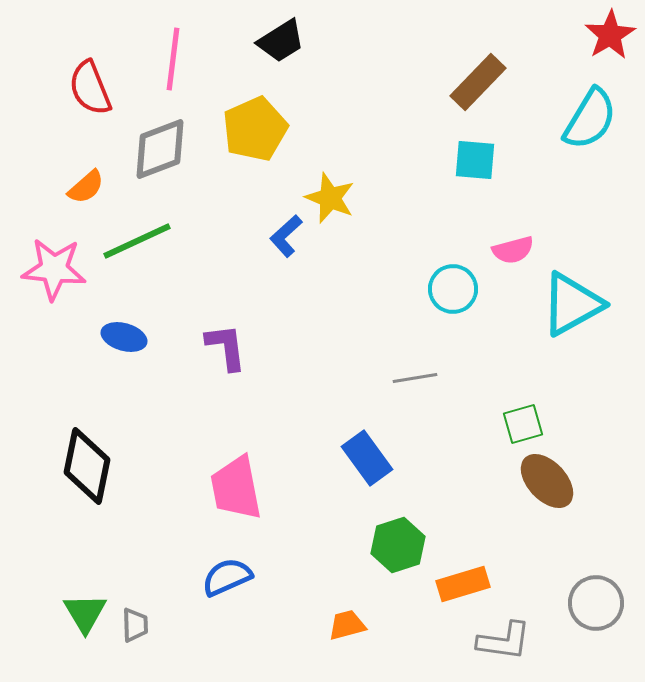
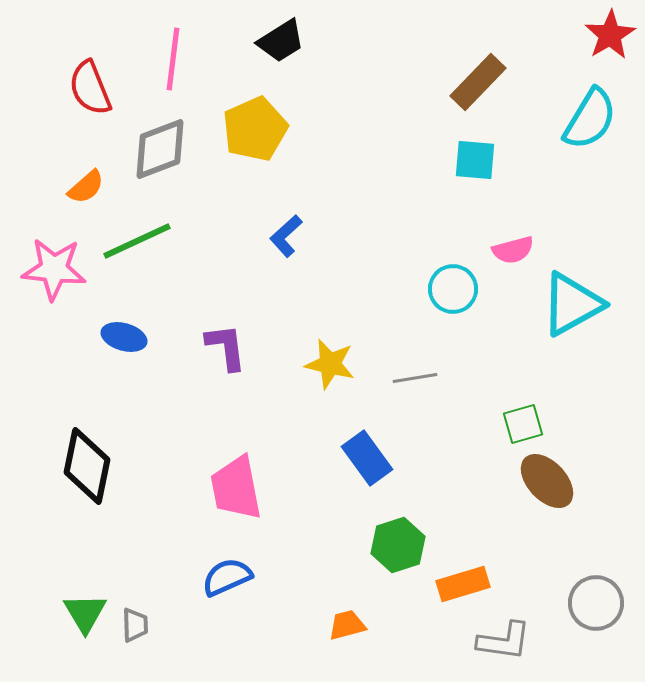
yellow star: moved 166 px down; rotated 9 degrees counterclockwise
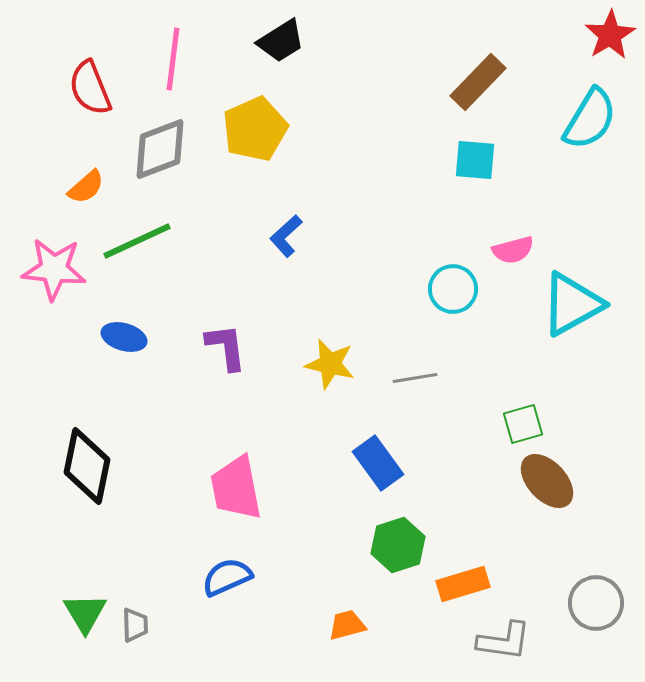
blue rectangle: moved 11 px right, 5 px down
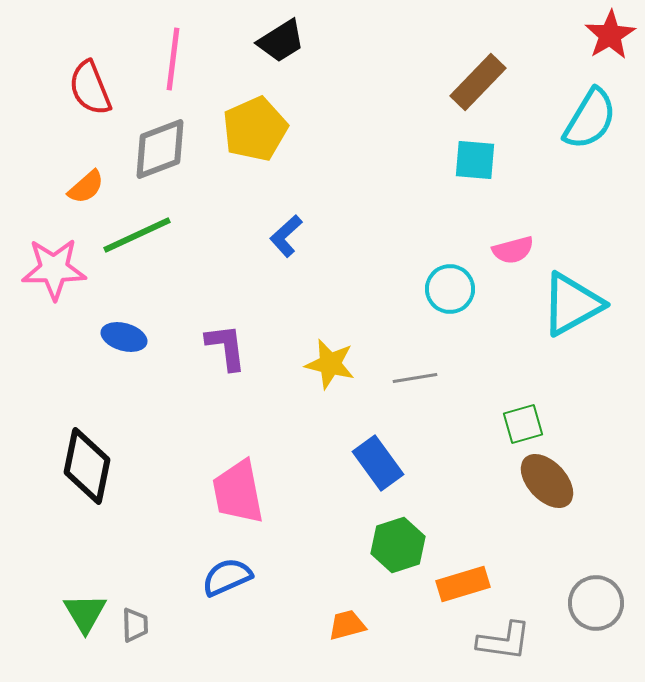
green line: moved 6 px up
pink star: rotated 6 degrees counterclockwise
cyan circle: moved 3 px left
pink trapezoid: moved 2 px right, 4 px down
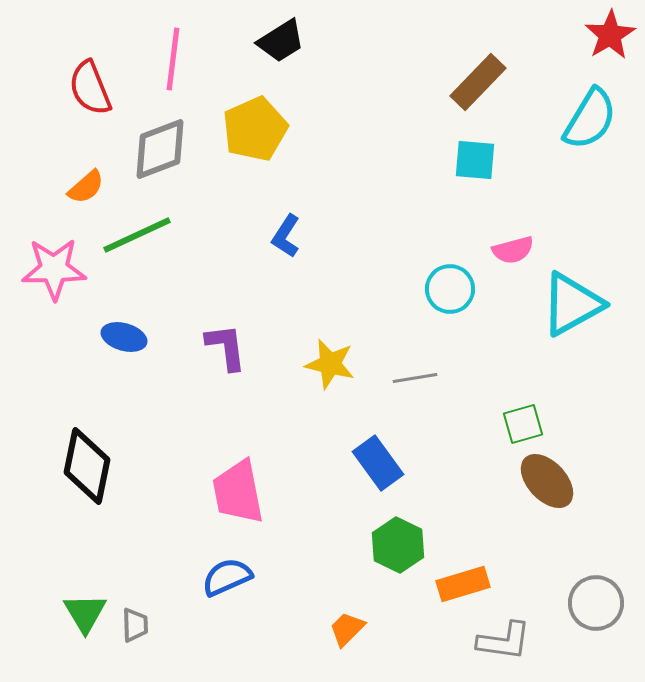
blue L-shape: rotated 15 degrees counterclockwise
green hexagon: rotated 16 degrees counterclockwise
orange trapezoid: moved 4 px down; rotated 30 degrees counterclockwise
